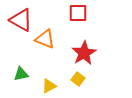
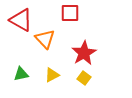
red square: moved 8 px left
orange triangle: rotated 25 degrees clockwise
yellow square: moved 6 px right, 1 px up
yellow triangle: moved 3 px right, 11 px up
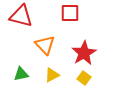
red triangle: moved 4 px up; rotated 15 degrees counterclockwise
orange triangle: moved 6 px down
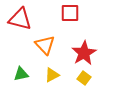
red triangle: moved 1 px left, 3 px down
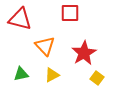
orange triangle: moved 1 px down
yellow square: moved 13 px right
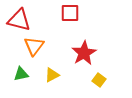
red triangle: moved 1 px left, 1 px down
orange triangle: moved 11 px left; rotated 20 degrees clockwise
yellow square: moved 2 px right, 2 px down
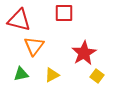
red square: moved 6 px left
yellow square: moved 2 px left, 4 px up
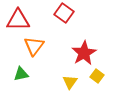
red square: rotated 36 degrees clockwise
red triangle: moved 1 px left; rotated 15 degrees counterclockwise
yellow triangle: moved 18 px right, 7 px down; rotated 28 degrees counterclockwise
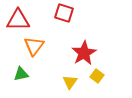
red square: rotated 18 degrees counterclockwise
